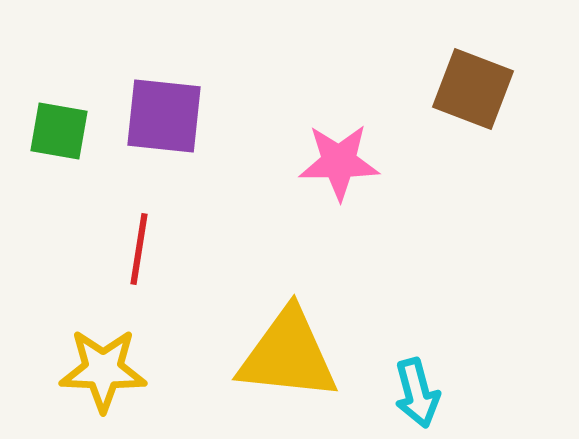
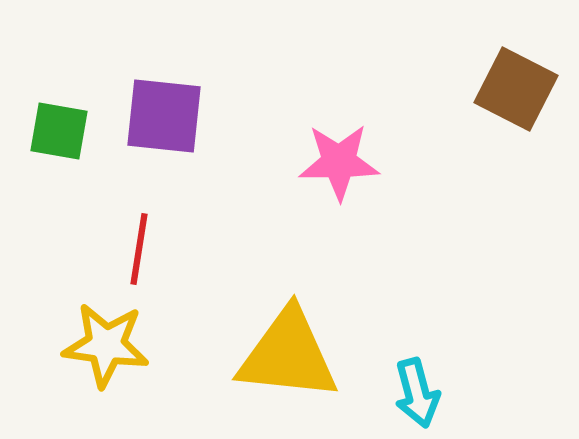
brown square: moved 43 px right; rotated 6 degrees clockwise
yellow star: moved 3 px right, 25 px up; rotated 6 degrees clockwise
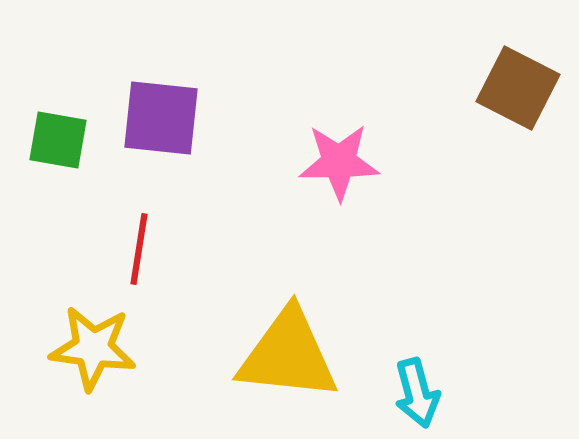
brown square: moved 2 px right, 1 px up
purple square: moved 3 px left, 2 px down
green square: moved 1 px left, 9 px down
yellow star: moved 13 px left, 3 px down
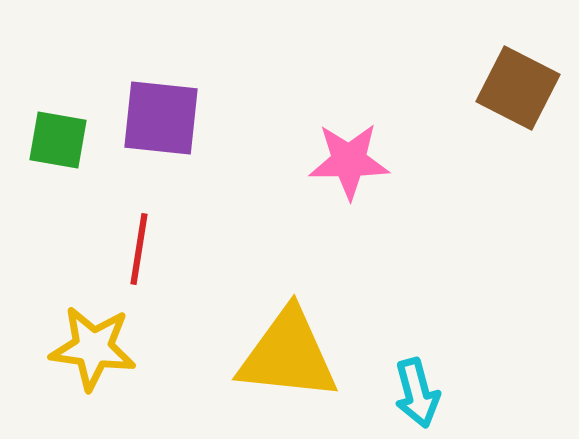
pink star: moved 10 px right, 1 px up
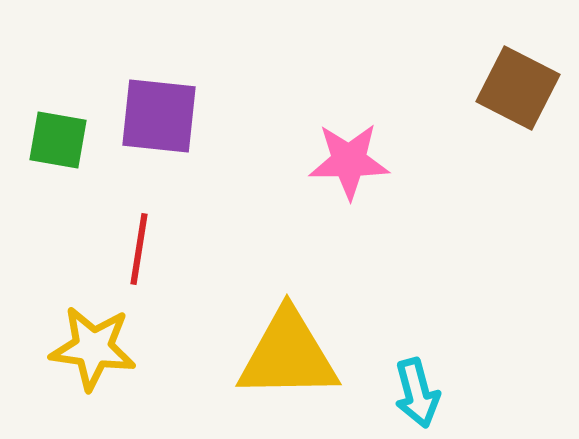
purple square: moved 2 px left, 2 px up
yellow triangle: rotated 7 degrees counterclockwise
